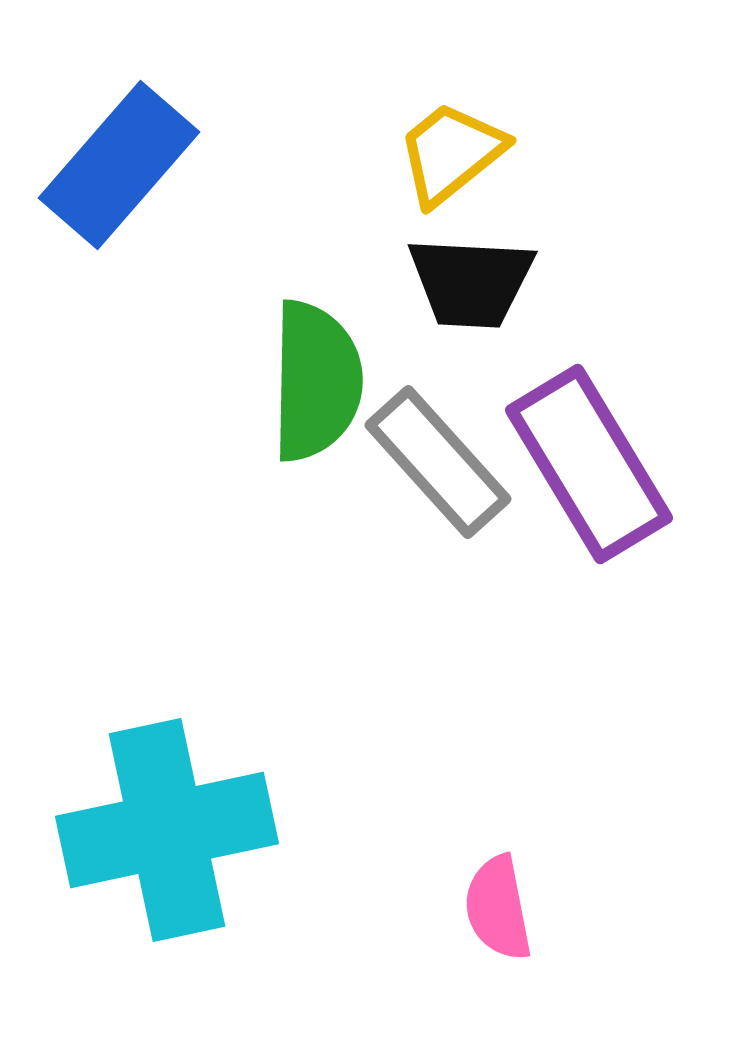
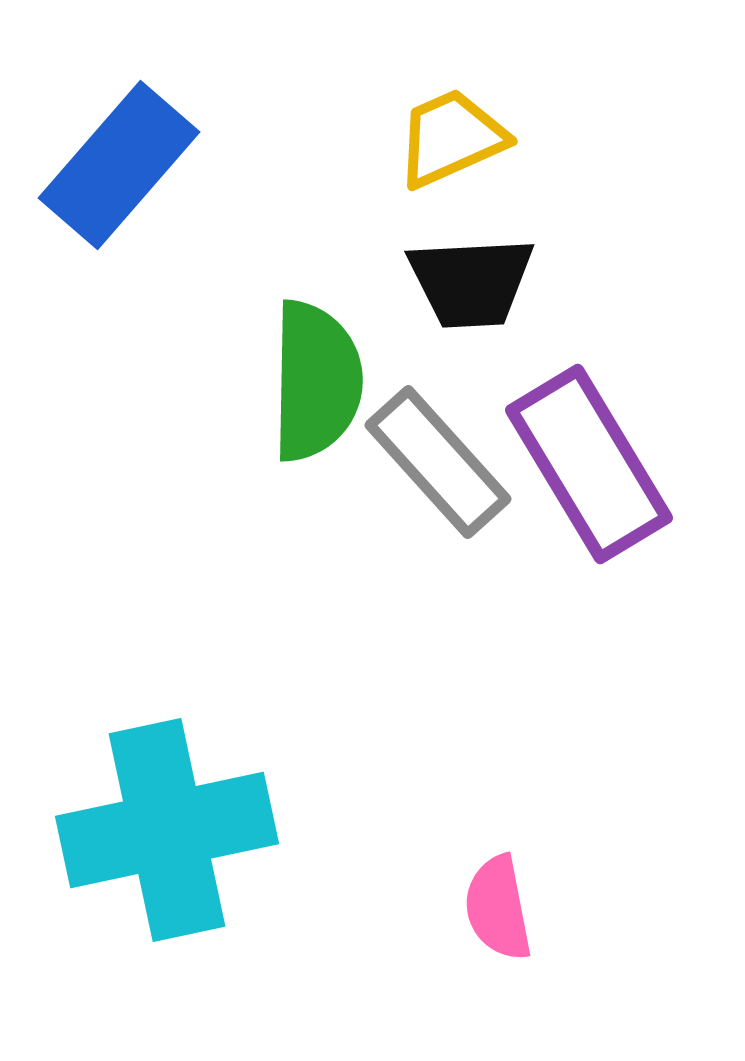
yellow trapezoid: moved 15 px up; rotated 15 degrees clockwise
black trapezoid: rotated 6 degrees counterclockwise
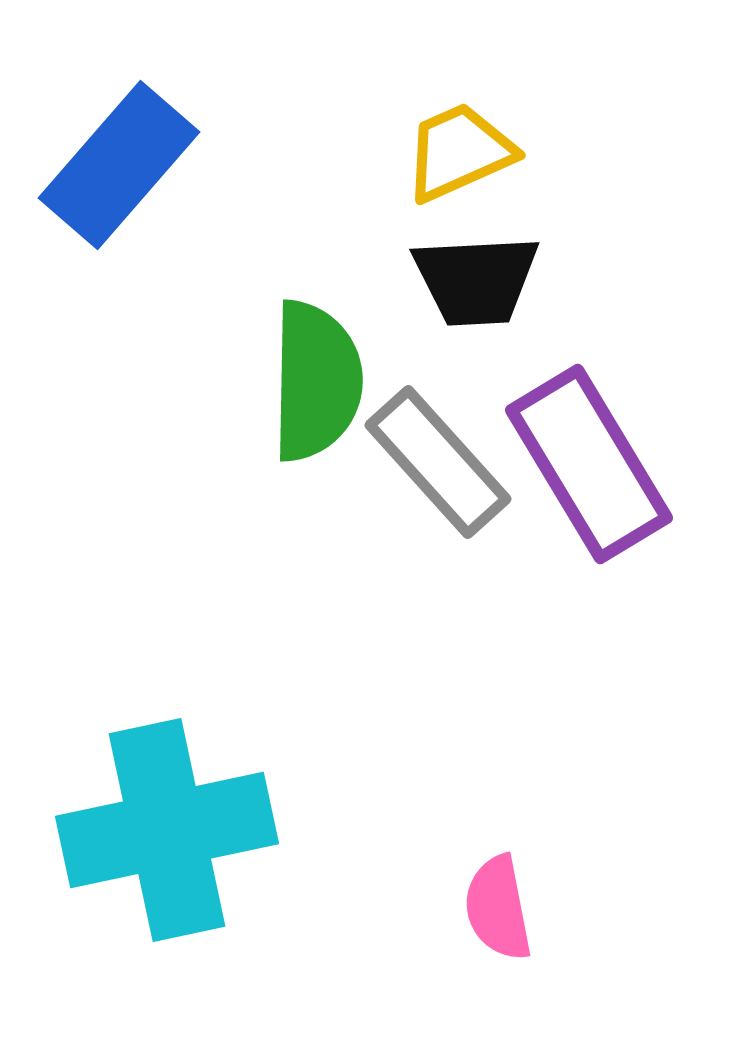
yellow trapezoid: moved 8 px right, 14 px down
black trapezoid: moved 5 px right, 2 px up
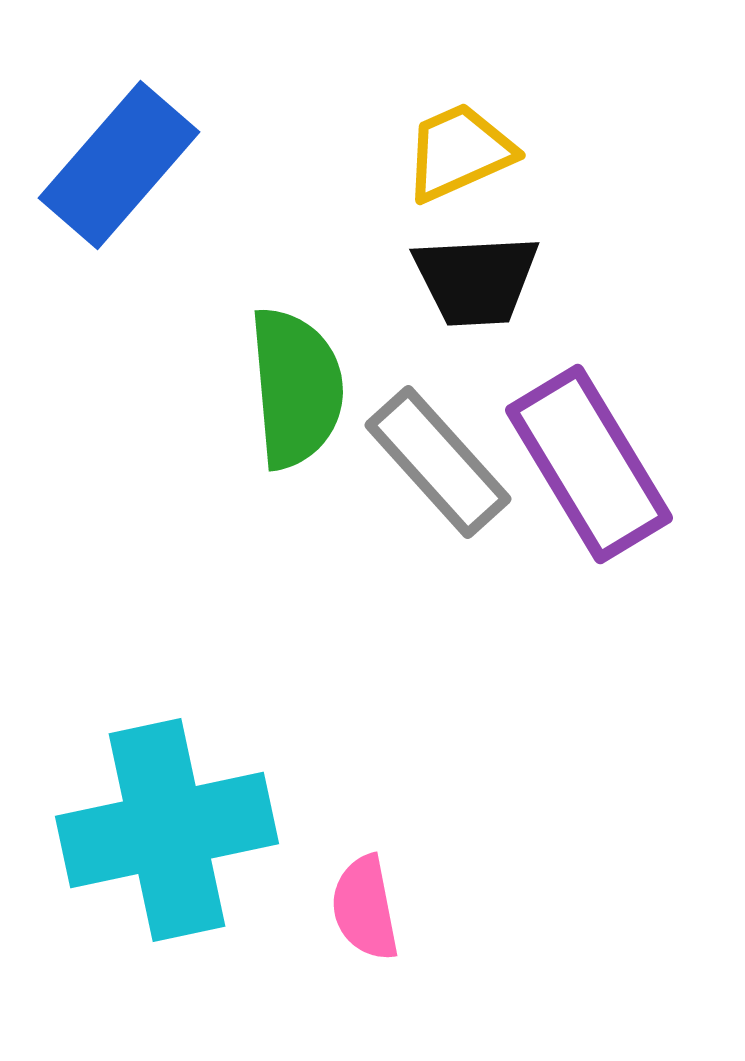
green semicircle: moved 20 px left, 7 px down; rotated 6 degrees counterclockwise
pink semicircle: moved 133 px left
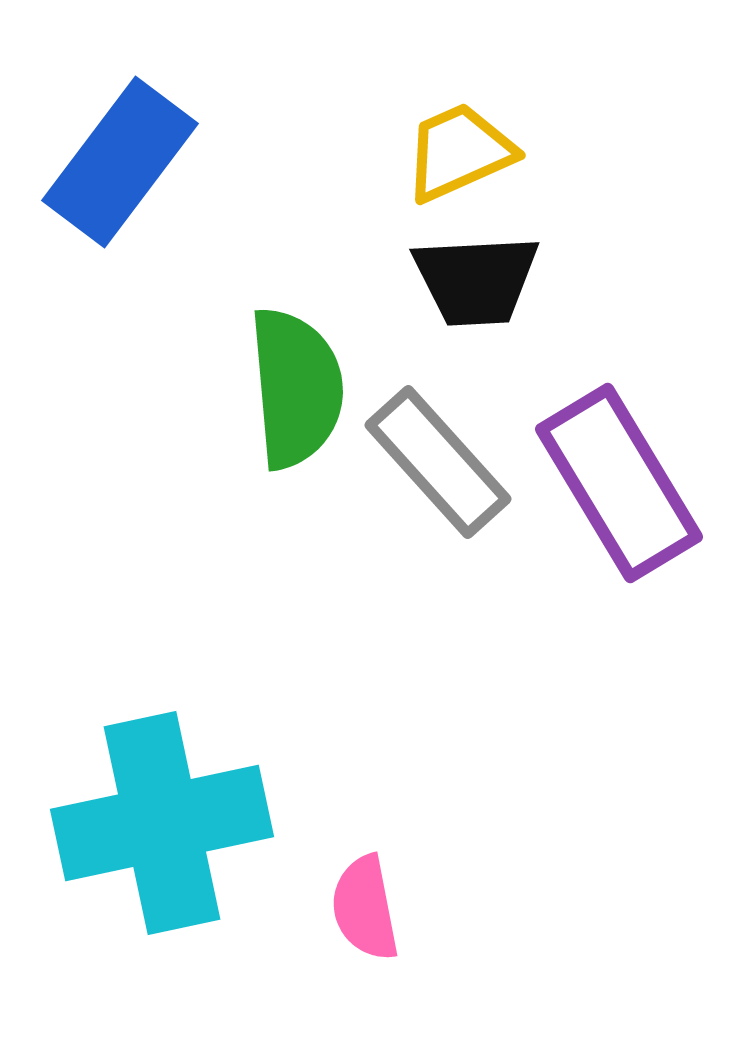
blue rectangle: moved 1 px right, 3 px up; rotated 4 degrees counterclockwise
purple rectangle: moved 30 px right, 19 px down
cyan cross: moved 5 px left, 7 px up
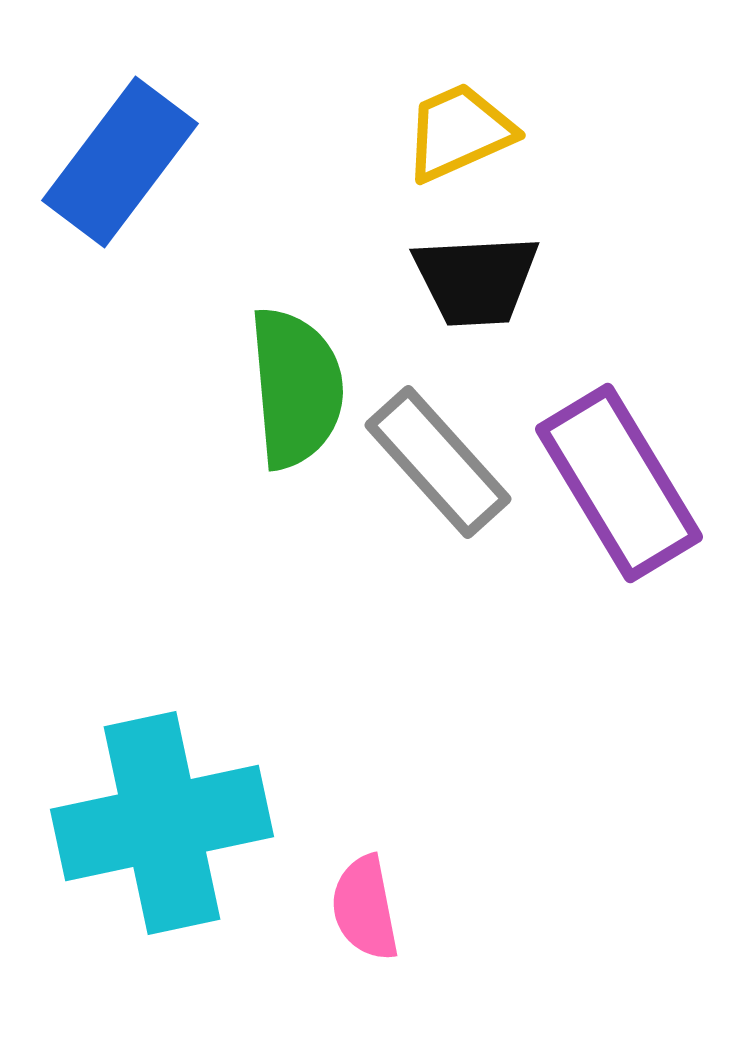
yellow trapezoid: moved 20 px up
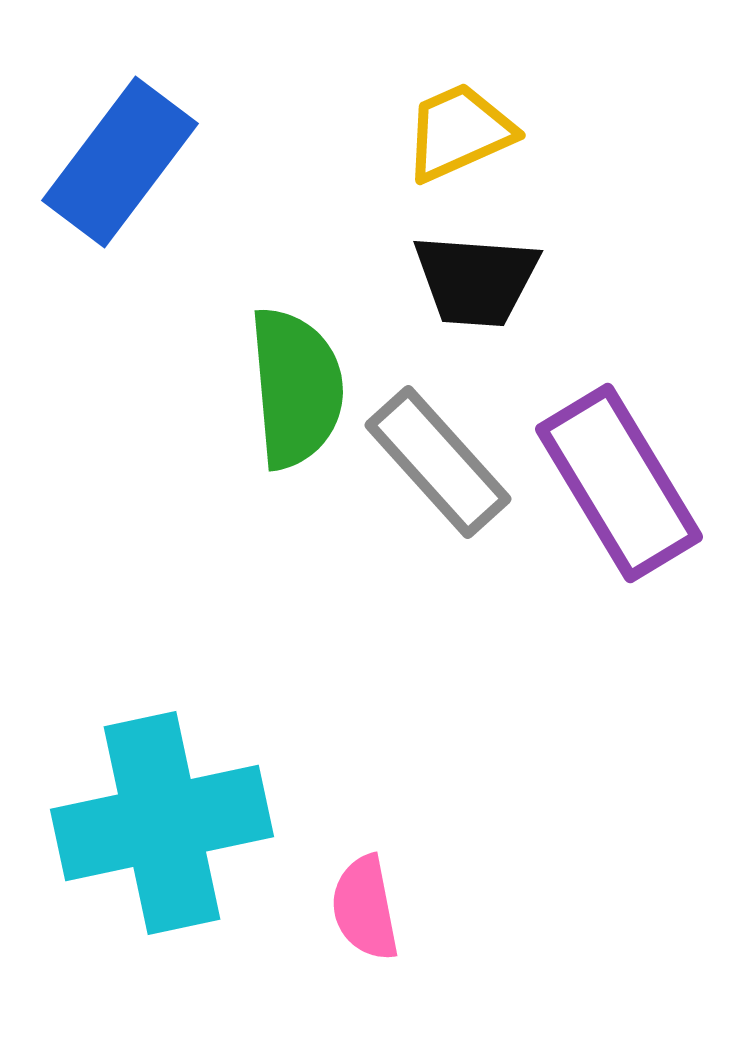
black trapezoid: rotated 7 degrees clockwise
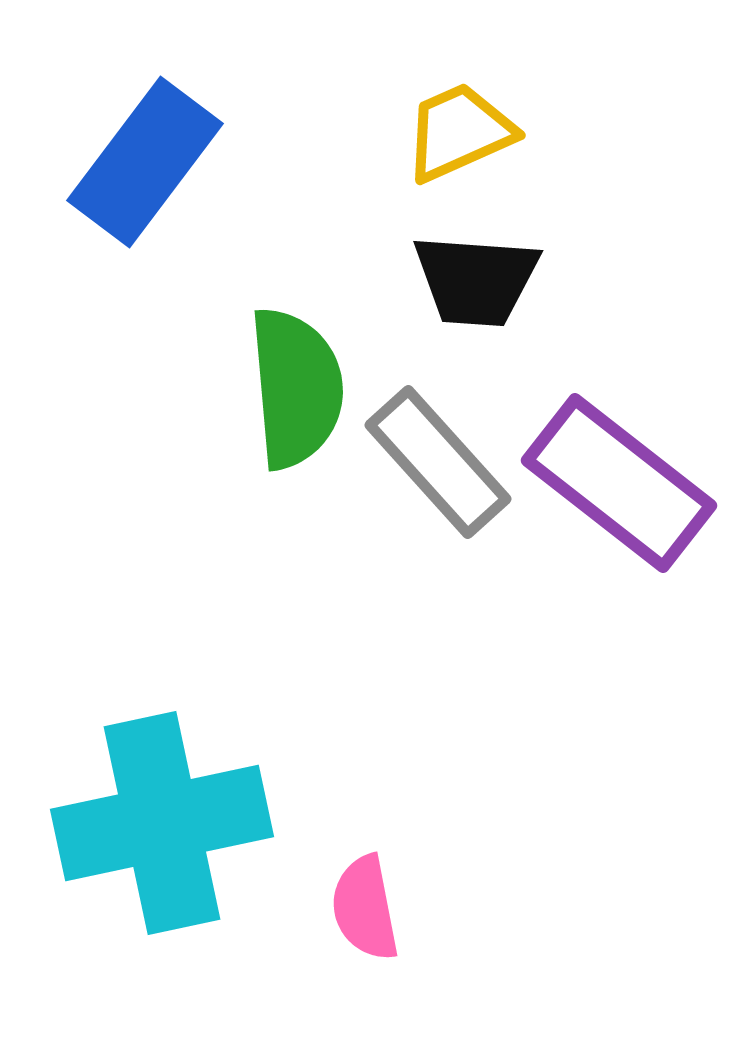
blue rectangle: moved 25 px right
purple rectangle: rotated 21 degrees counterclockwise
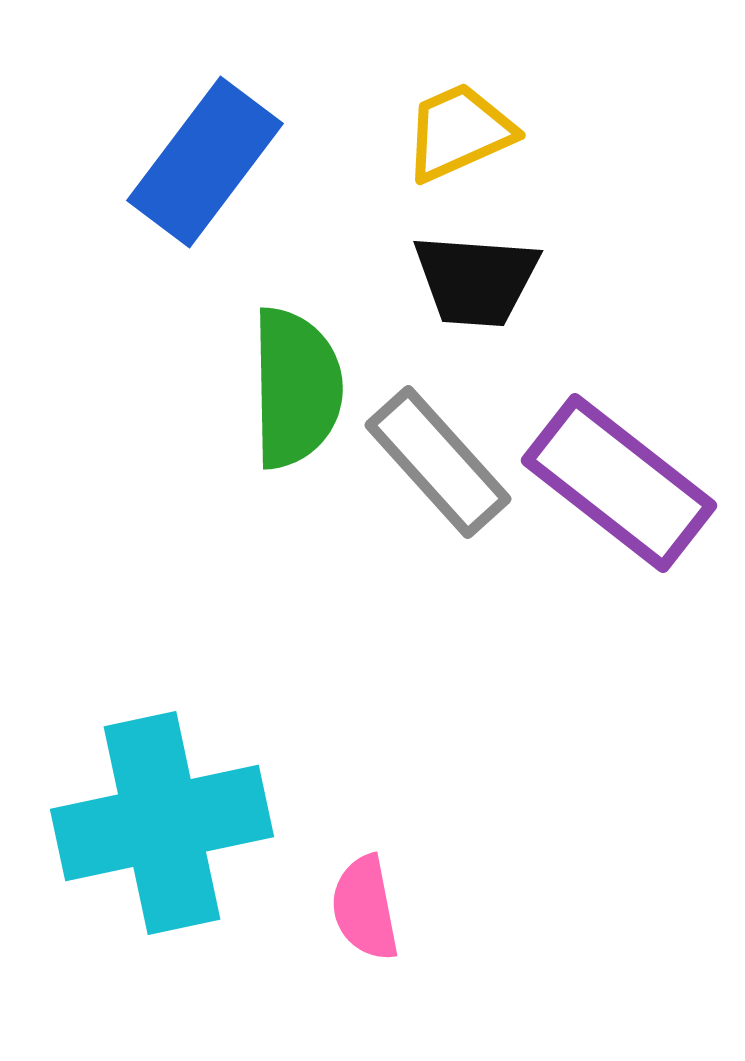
blue rectangle: moved 60 px right
green semicircle: rotated 4 degrees clockwise
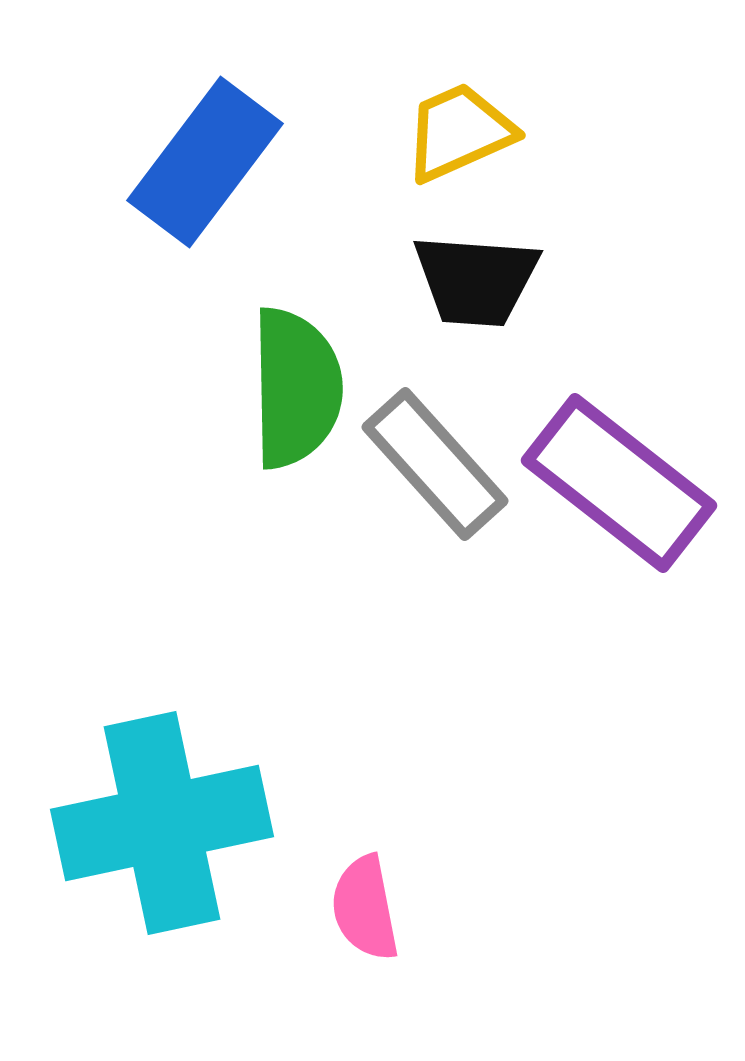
gray rectangle: moved 3 px left, 2 px down
